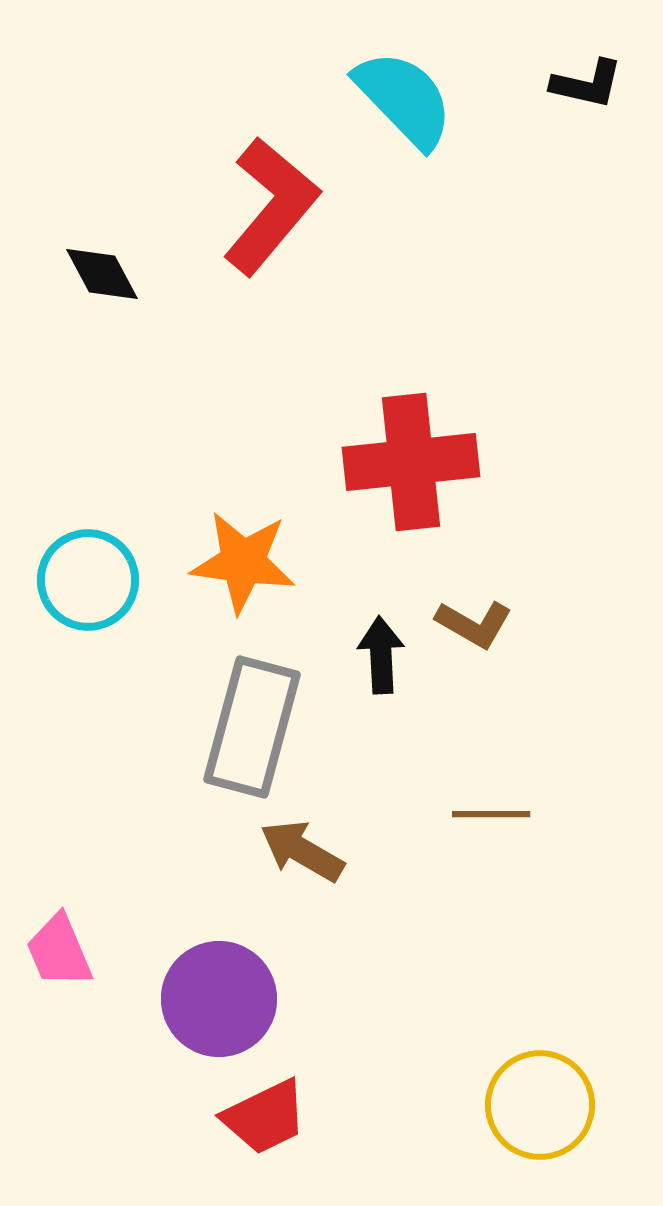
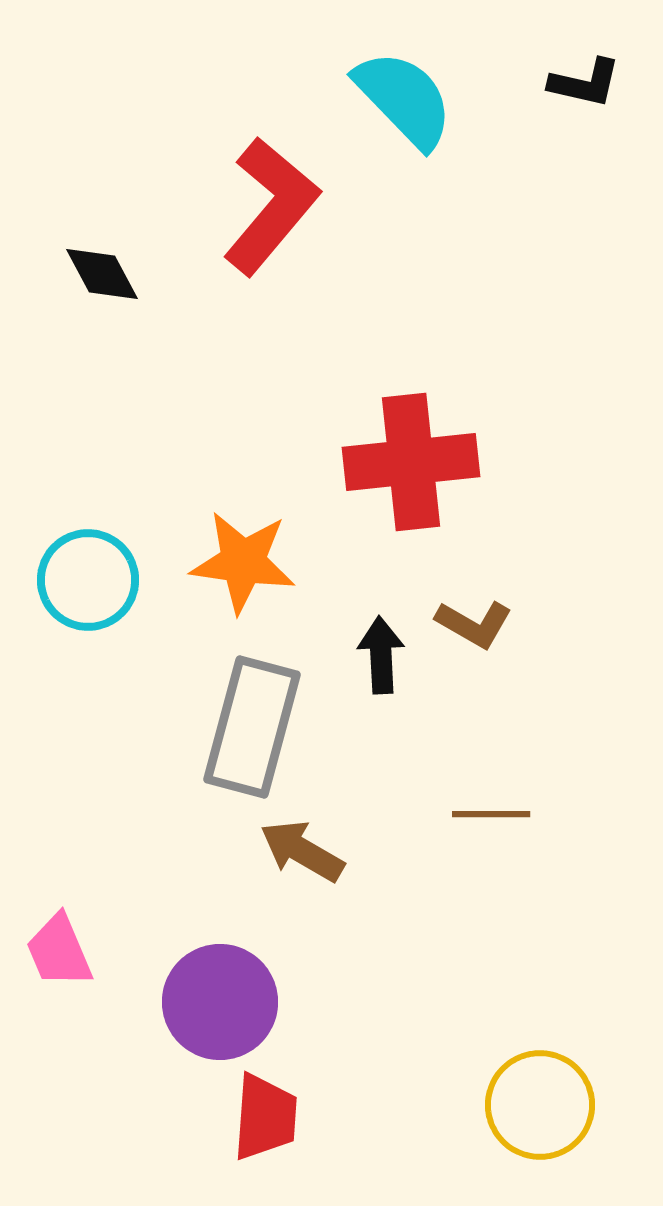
black L-shape: moved 2 px left, 1 px up
purple circle: moved 1 px right, 3 px down
red trapezoid: rotated 60 degrees counterclockwise
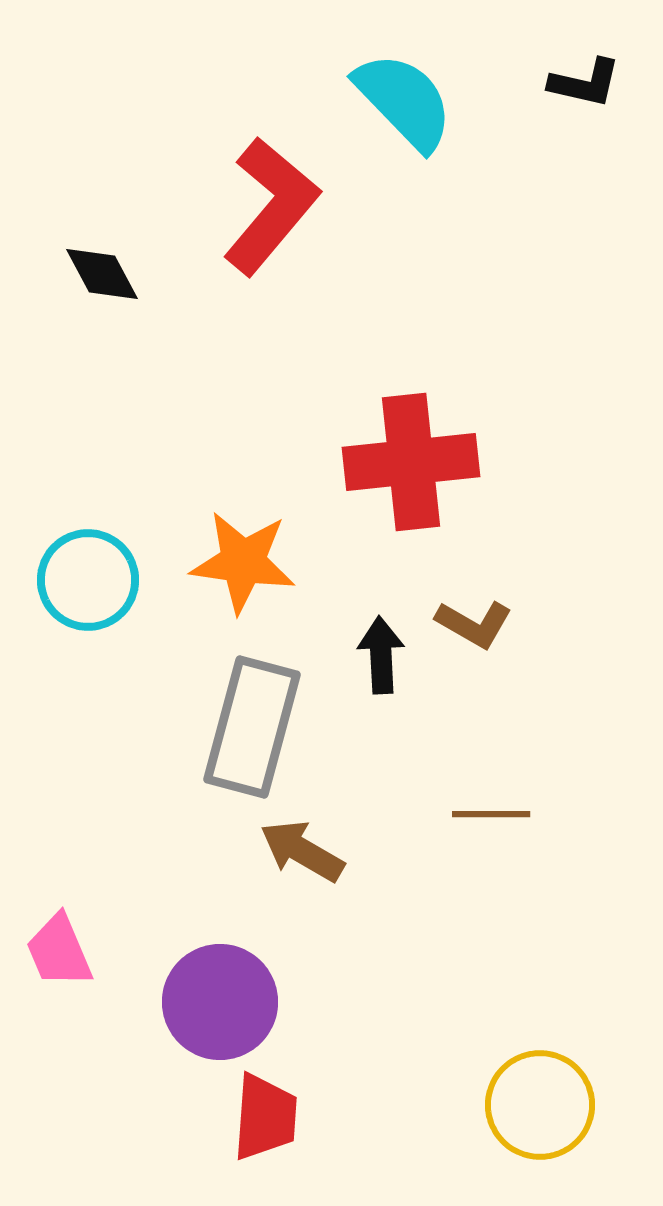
cyan semicircle: moved 2 px down
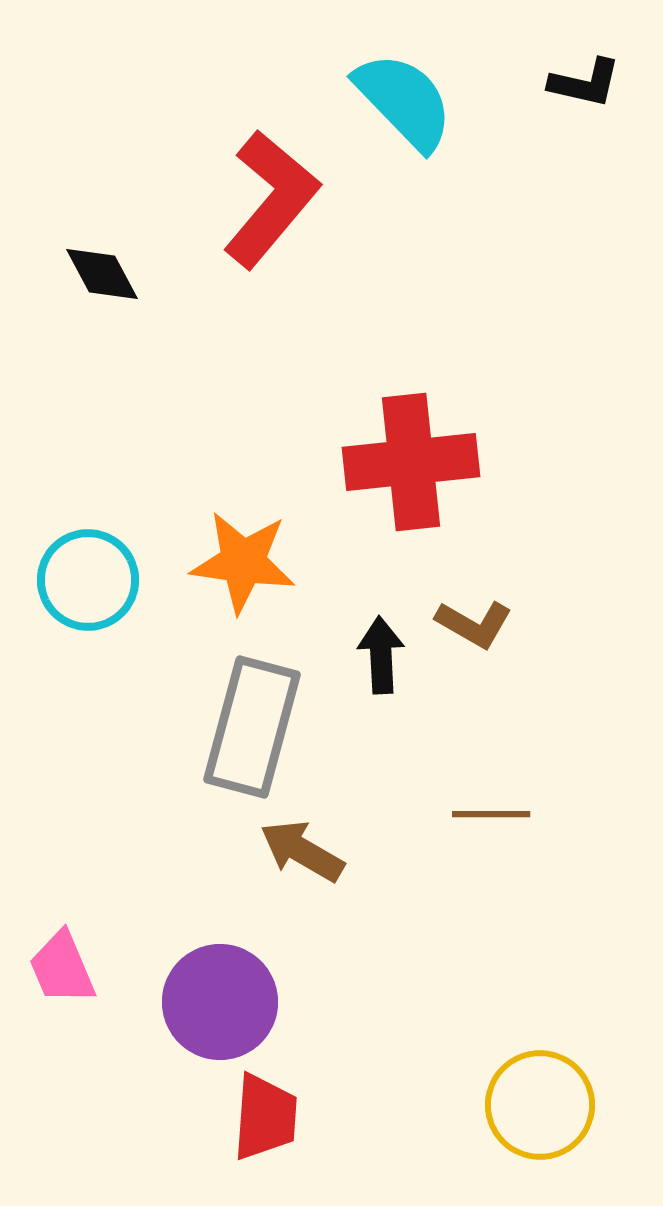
red L-shape: moved 7 px up
pink trapezoid: moved 3 px right, 17 px down
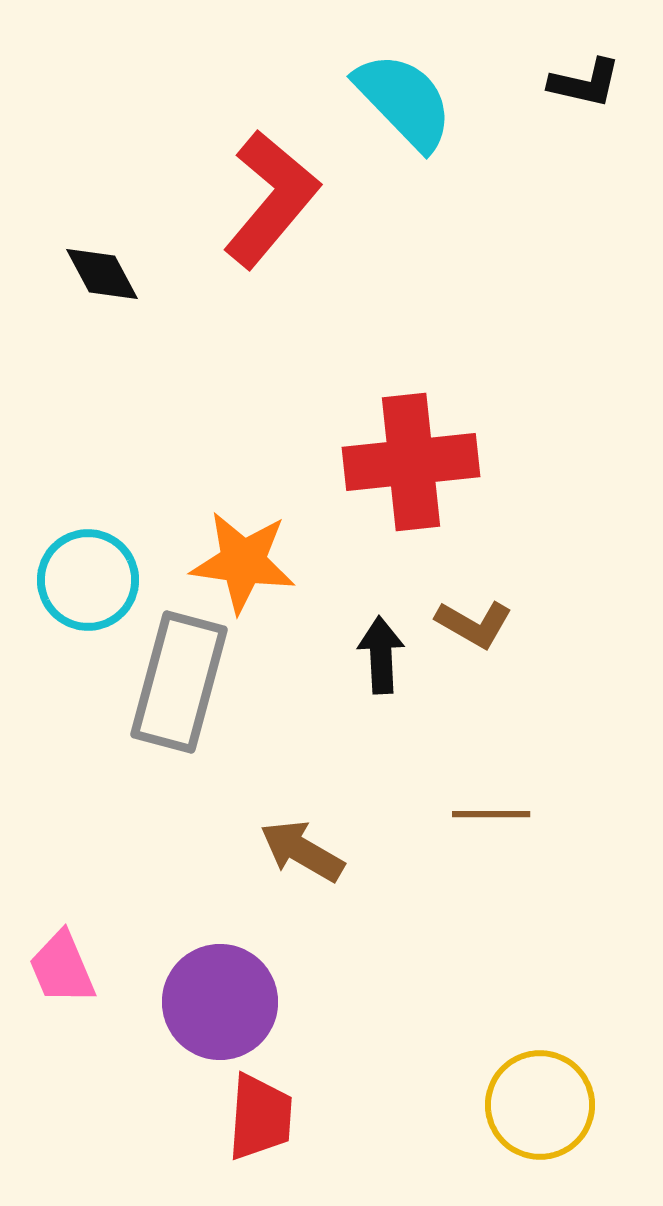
gray rectangle: moved 73 px left, 45 px up
red trapezoid: moved 5 px left
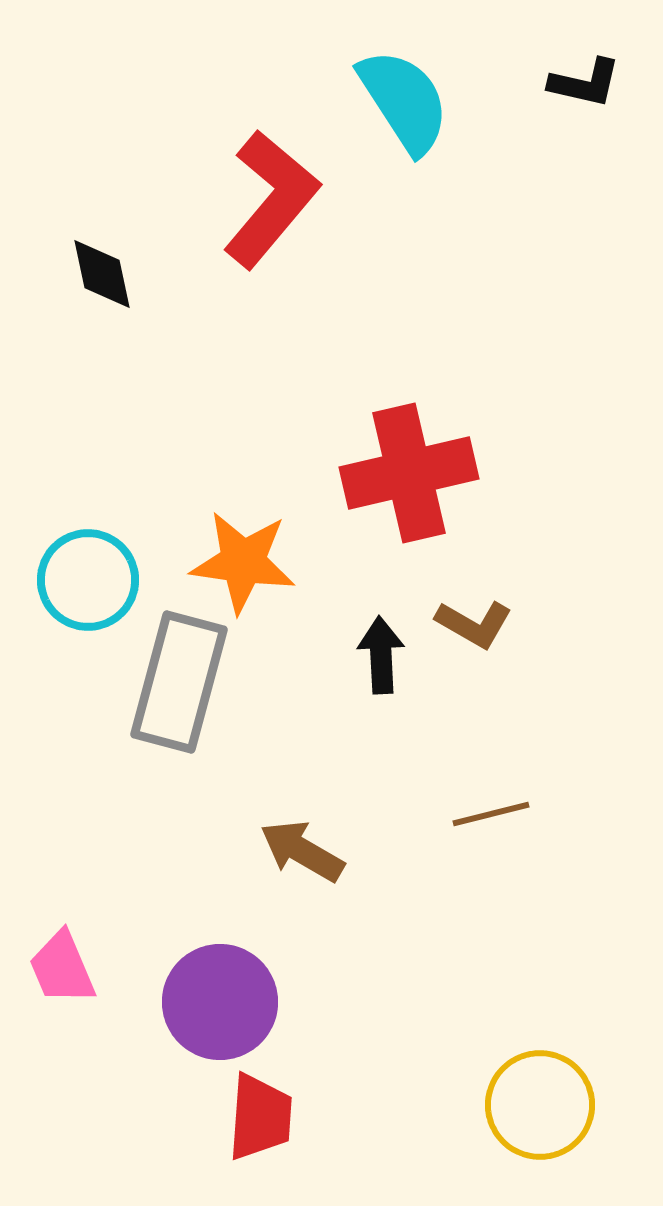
cyan semicircle: rotated 11 degrees clockwise
black diamond: rotated 16 degrees clockwise
red cross: moved 2 px left, 11 px down; rotated 7 degrees counterclockwise
brown line: rotated 14 degrees counterclockwise
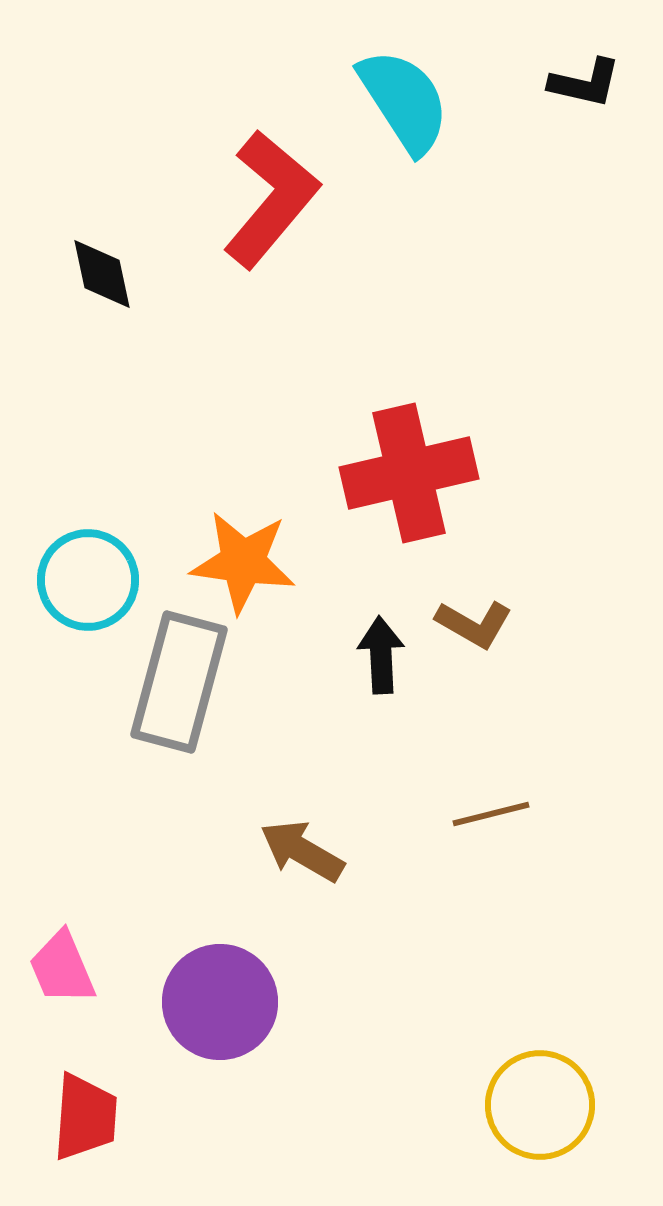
red trapezoid: moved 175 px left
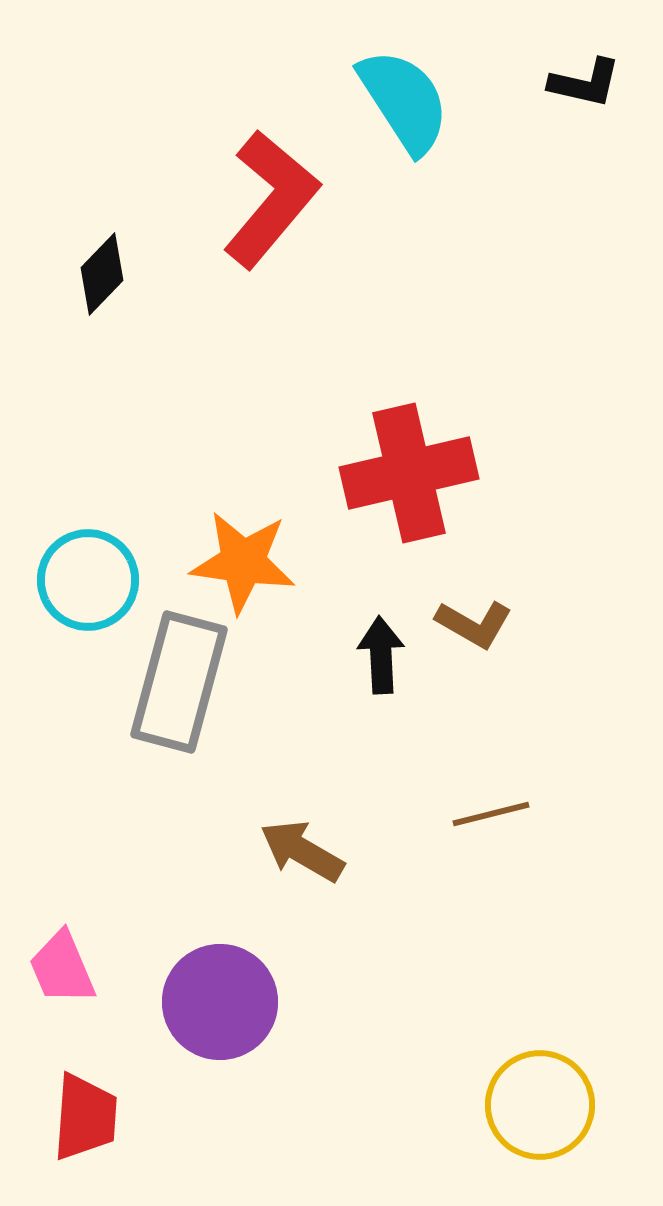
black diamond: rotated 56 degrees clockwise
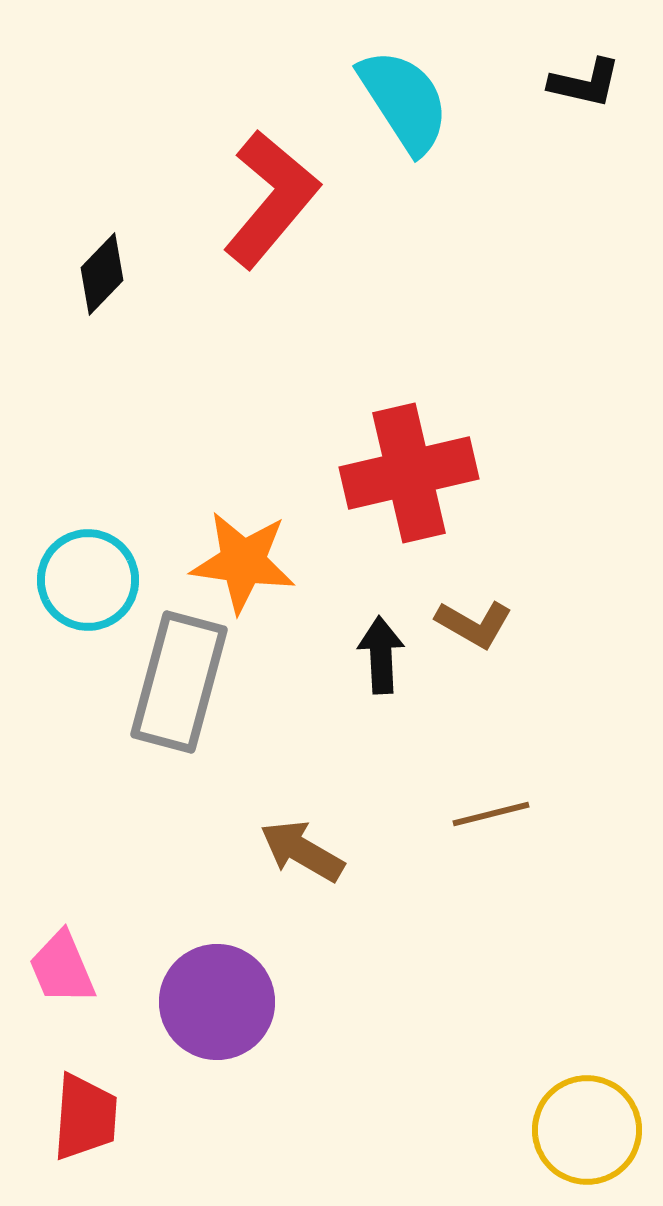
purple circle: moved 3 px left
yellow circle: moved 47 px right, 25 px down
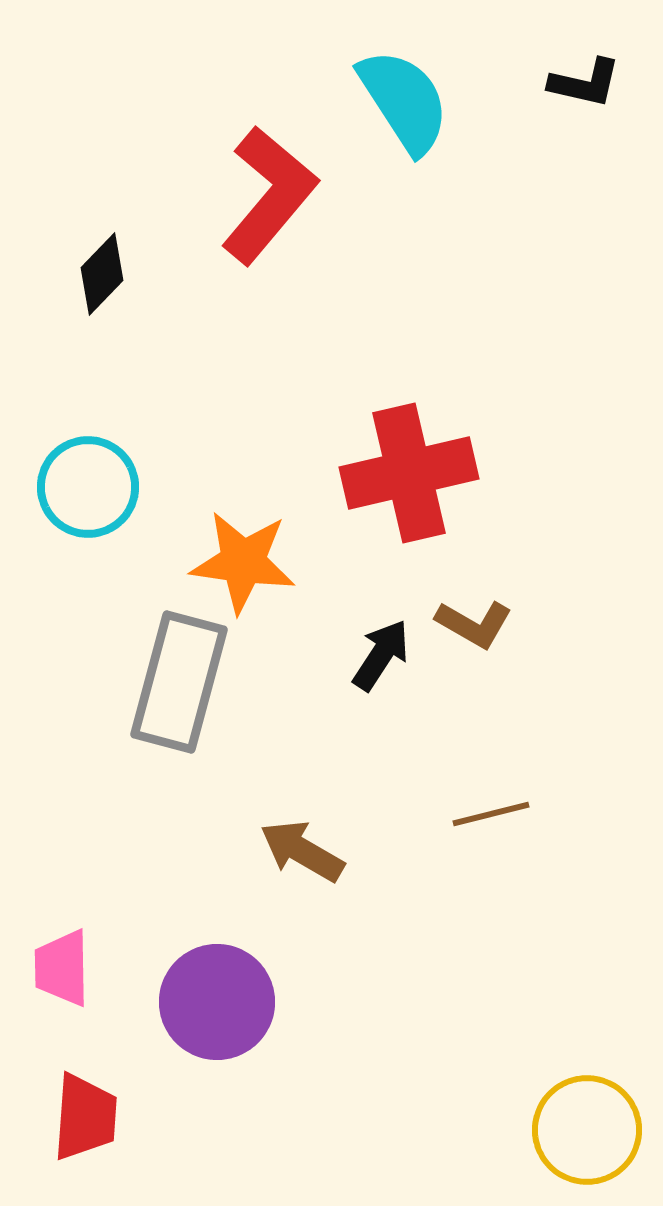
red L-shape: moved 2 px left, 4 px up
cyan circle: moved 93 px up
black arrow: rotated 36 degrees clockwise
pink trapezoid: rotated 22 degrees clockwise
